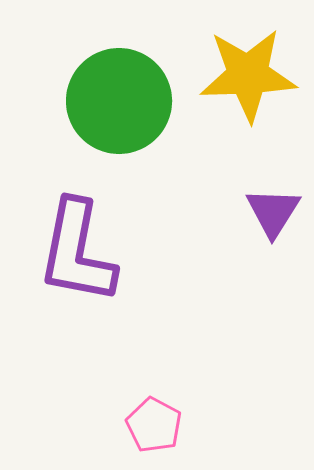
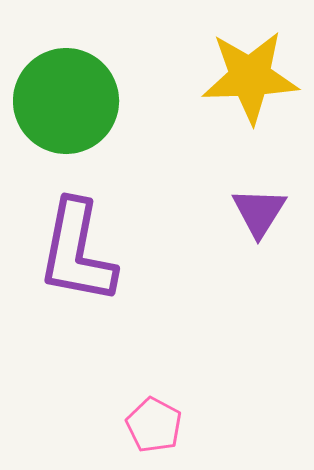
yellow star: moved 2 px right, 2 px down
green circle: moved 53 px left
purple triangle: moved 14 px left
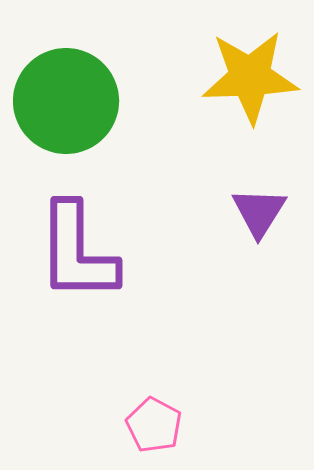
purple L-shape: rotated 11 degrees counterclockwise
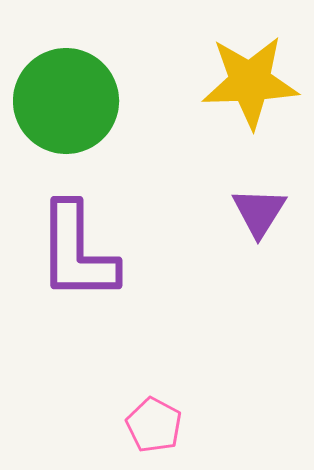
yellow star: moved 5 px down
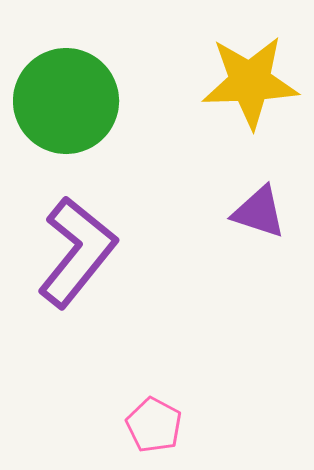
purple triangle: rotated 44 degrees counterclockwise
purple L-shape: rotated 141 degrees counterclockwise
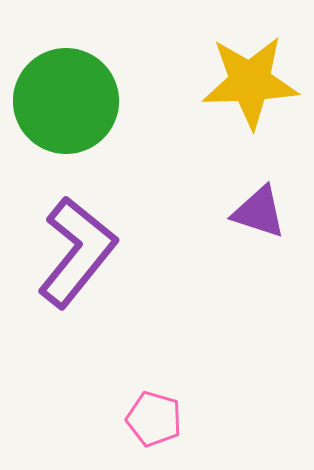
pink pentagon: moved 6 px up; rotated 12 degrees counterclockwise
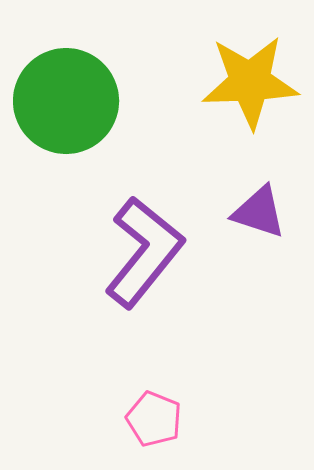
purple L-shape: moved 67 px right
pink pentagon: rotated 6 degrees clockwise
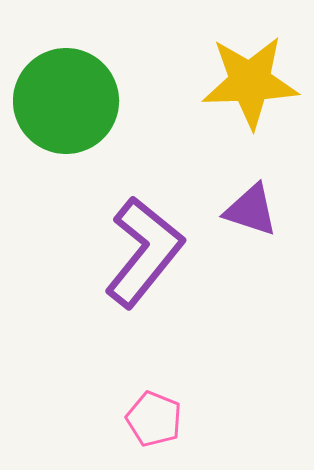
purple triangle: moved 8 px left, 2 px up
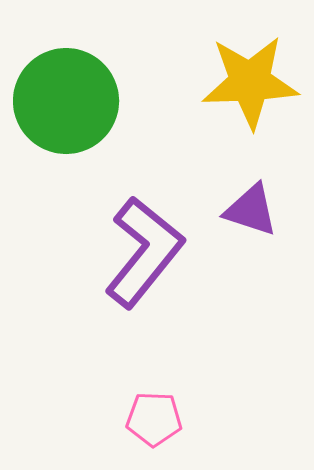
pink pentagon: rotated 20 degrees counterclockwise
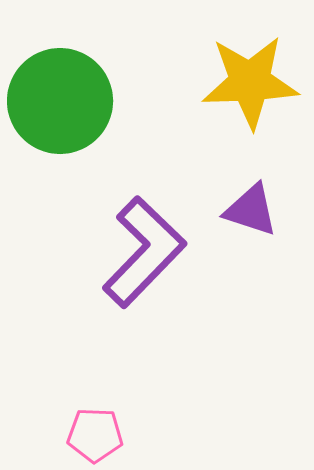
green circle: moved 6 px left
purple L-shape: rotated 5 degrees clockwise
pink pentagon: moved 59 px left, 16 px down
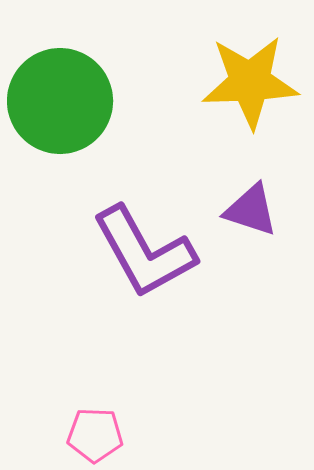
purple L-shape: rotated 107 degrees clockwise
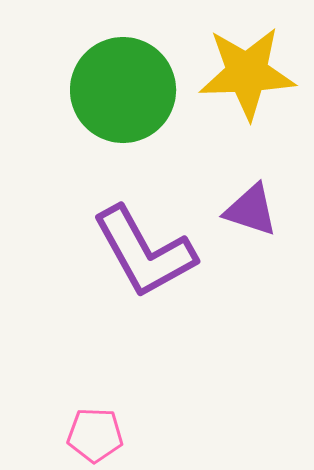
yellow star: moved 3 px left, 9 px up
green circle: moved 63 px right, 11 px up
